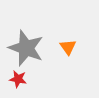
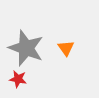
orange triangle: moved 2 px left, 1 px down
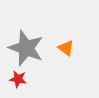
orange triangle: rotated 18 degrees counterclockwise
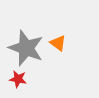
orange triangle: moved 8 px left, 5 px up
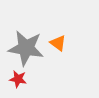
gray star: rotated 12 degrees counterclockwise
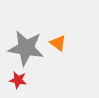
red star: moved 1 px down
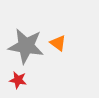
gray star: moved 2 px up
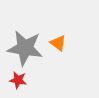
gray star: moved 1 px left, 2 px down
